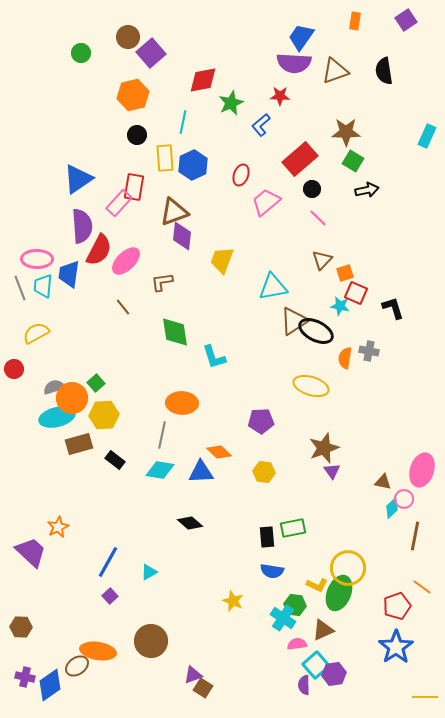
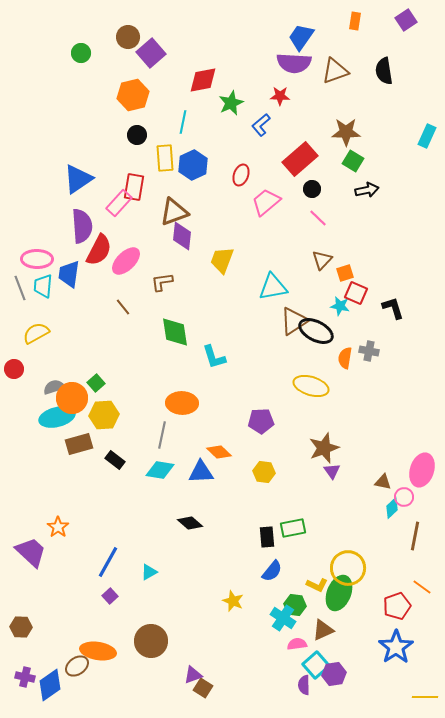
pink circle at (404, 499): moved 2 px up
orange star at (58, 527): rotated 10 degrees counterclockwise
blue semicircle at (272, 571): rotated 60 degrees counterclockwise
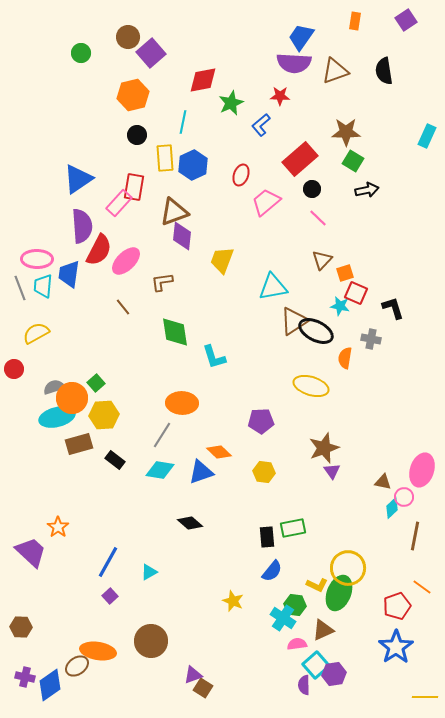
gray cross at (369, 351): moved 2 px right, 12 px up
gray line at (162, 435): rotated 20 degrees clockwise
blue triangle at (201, 472): rotated 16 degrees counterclockwise
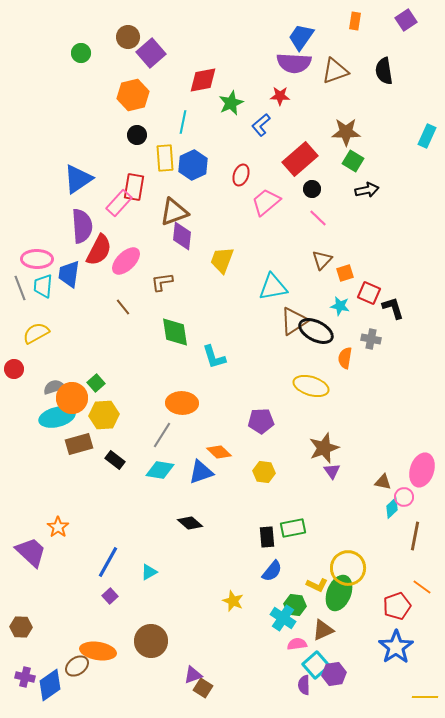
red square at (356, 293): moved 13 px right
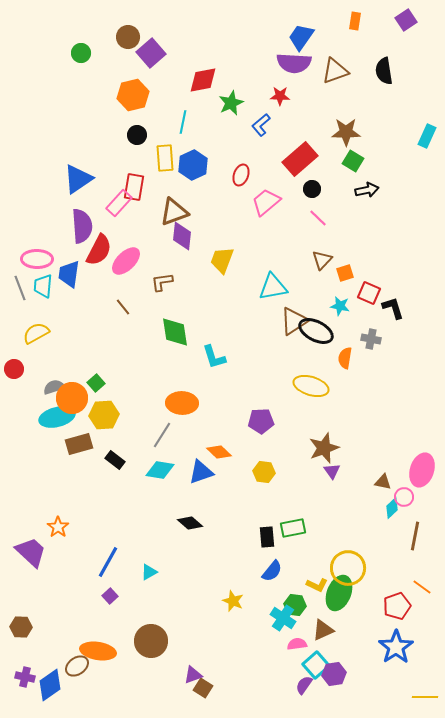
purple semicircle at (304, 685): rotated 36 degrees clockwise
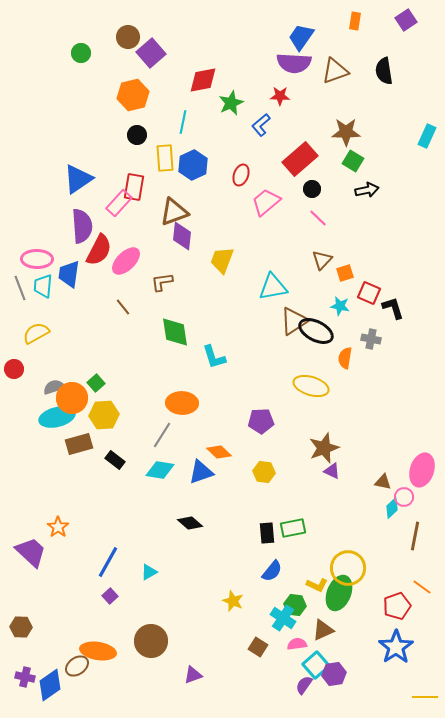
purple triangle at (332, 471): rotated 30 degrees counterclockwise
black rectangle at (267, 537): moved 4 px up
brown square at (203, 688): moved 55 px right, 41 px up
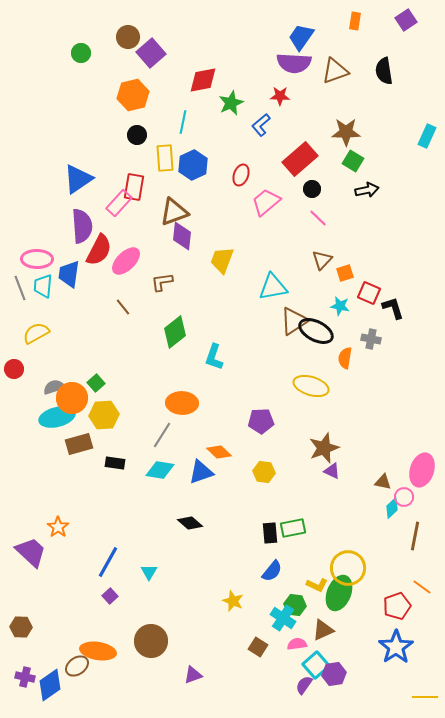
green diamond at (175, 332): rotated 60 degrees clockwise
cyan L-shape at (214, 357): rotated 36 degrees clockwise
black rectangle at (115, 460): moved 3 px down; rotated 30 degrees counterclockwise
black rectangle at (267, 533): moved 3 px right
cyan triangle at (149, 572): rotated 30 degrees counterclockwise
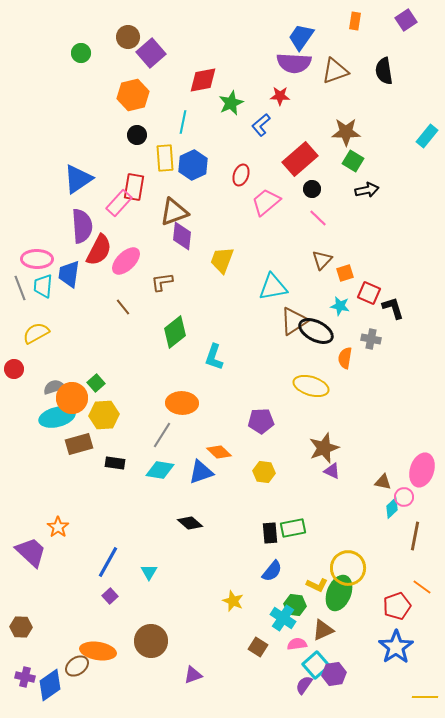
cyan rectangle at (427, 136): rotated 15 degrees clockwise
